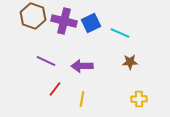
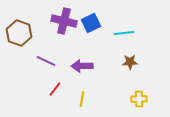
brown hexagon: moved 14 px left, 17 px down
cyan line: moved 4 px right; rotated 30 degrees counterclockwise
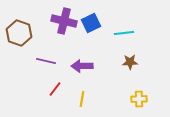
purple line: rotated 12 degrees counterclockwise
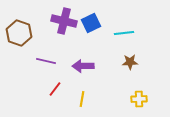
purple arrow: moved 1 px right
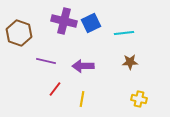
yellow cross: rotated 14 degrees clockwise
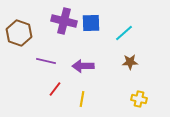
blue square: rotated 24 degrees clockwise
cyan line: rotated 36 degrees counterclockwise
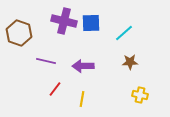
yellow cross: moved 1 px right, 4 px up
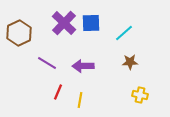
purple cross: moved 2 px down; rotated 30 degrees clockwise
brown hexagon: rotated 15 degrees clockwise
purple line: moved 1 px right, 2 px down; rotated 18 degrees clockwise
red line: moved 3 px right, 3 px down; rotated 14 degrees counterclockwise
yellow line: moved 2 px left, 1 px down
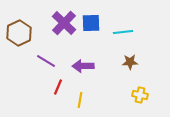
cyan line: moved 1 px left, 1 px up; rotated 36 degrees clockwise
purple line: moved 1 px left, 2 px up
red line: moved 5 px up
